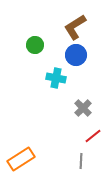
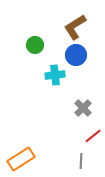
cyan cross: moved 1 px left, 3 px up; rotated 18 degrees counterclockwise
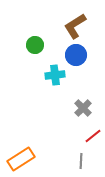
brown L-shape: moved 1 px up
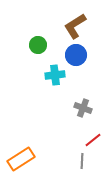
green circle: moved 3 px right
gray cross: rotated 24 degrees counterclockwise
red line: moved 4 px down
gray line: moved 1 px right
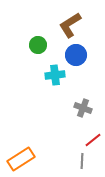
brown L-shape: moved 5 px left, 1 px up
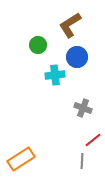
blue circle: moved 1 px right, 2 px down
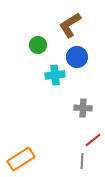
gray cross: rotated 18 degrees counterclockwise
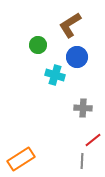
cyan cross: rotated 24 degrees clockwise
